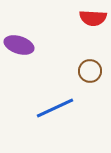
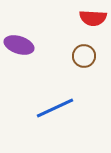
brown circle: moved 6 px left, 15 px up
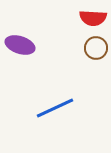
purple ellipse: moved 1 px right
brown circle: moved 12 px right, 8 px up
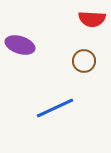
red semicircle: moved 1 px left, 1 px down
brown circle: moved 12 px left, 13 px down
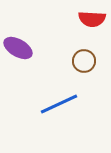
purple ellipse: moved 2 px left, 3 px down; rotated 12 degrees clockwise
blue line: moved 4 px right, 4 px up
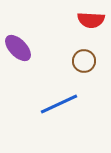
red semicircle: moved 1 px left, 1 px down
purple ellipse: rotated 16 degrees clockwise
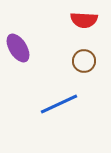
red semicircle: moved 7 px left
purple ellipse: rotated 12 degrees clockwise
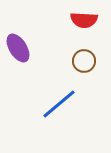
blue line: rotated 15 degrees counterclockwise
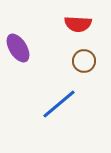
red semicircle: moved 6 px left, 4 px down
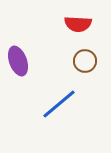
purple ellipse: moved 13 px down; rotated 12 degrees clockwise
brown circle: moved 1 px right
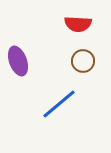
brown circle: moved 2 px left
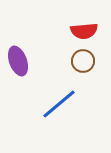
red semicircle: moved 6 px right, 7 px down; rotated 8 degrees counterclockwise
